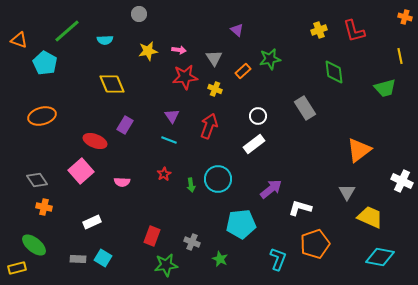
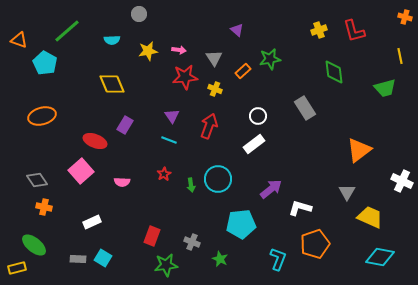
cyan semicircle at (105, 40): moved 7 px right
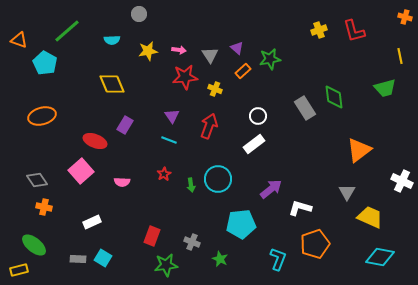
purple triangle at (237, 30): moved 18 px down
gray triangle at (214, 58): moved 4 px left, 3 px up
green diamond at (334, 72): moved 25 px down
yellow rectangle at (17, 268): moved 2 px right, 2 px down
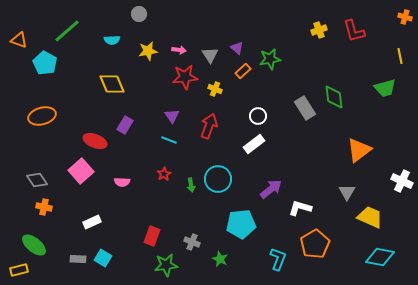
orange pentagon at (315, 244): rotated 12 degrees counterclockwise
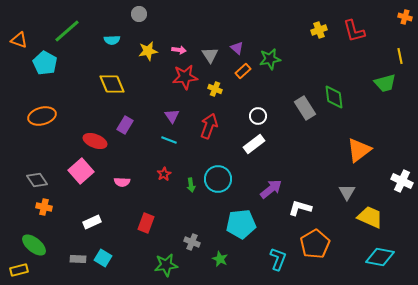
green trapezoid at (385, 88): moved 5 px up
red rectangle at (152, 236): moved 6 px left, 13 px up
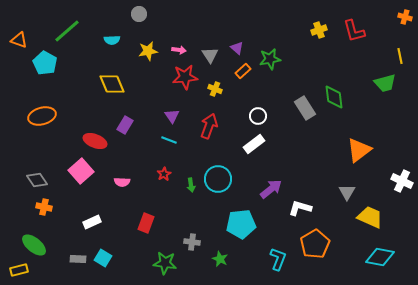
gray cross at (192, 242): rotated 14 degrees counterclockwise
green star at (166, 265): moved 1 px left, 2 px up; rotated 15 degrees clockwise
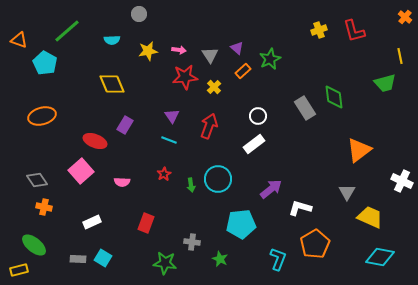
orange cross at (405, 17): rotated 24 degrees clockwise
green star at (270, 59): rotated 15 degrees counterclockwise
yellow cross at (215, 89): moved 1 px left, 2 px up; rotated 24 degrees clockwise
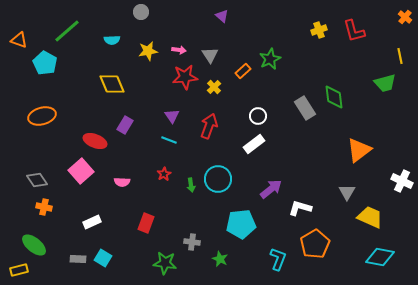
gray circle at (139, 14): moved 2 px right, 2 px up
purple triangle at (237, 48): moved 15 px left, 32 px up
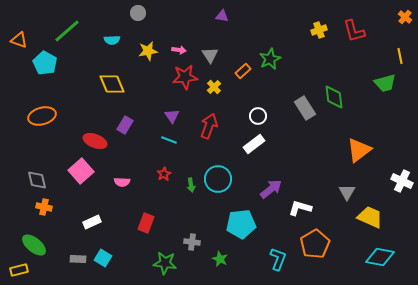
gray circle at (141, 12): moved 3 px left, 1 px down
purple triangle at (222, 16): rotated 32 degrees counterclockwise
gray diamond at (37, 180): rotated 20 degrees clockwise
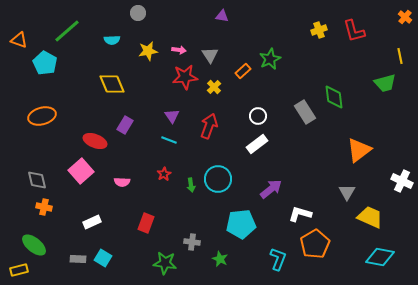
gray rectangle at (305, 108): moved 4 px down
white rectangle at (254, 144): moved 3 px right
white L-shape at (300, 208): moved 6 px down
